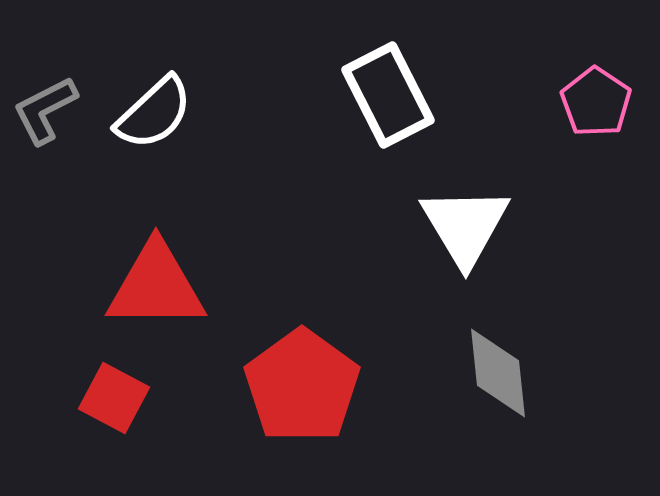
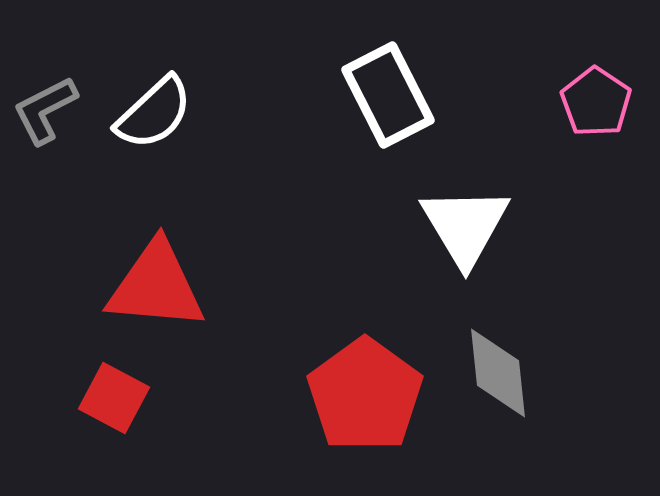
red triangle: rotated 5 degrees clockwise
red pentagon: moved 63 px right, 9 px down
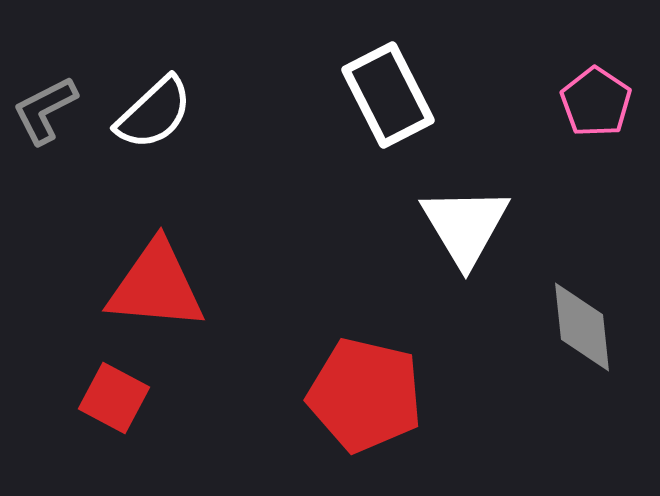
gray diamond: moved 84 px right, 46 px up
red pentagon: rotated 23 degrees counterclockwise
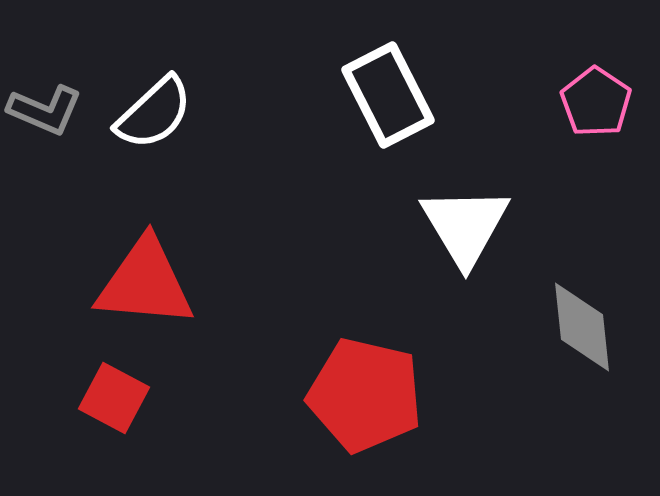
gray L-shape: rotated 130 degrees counterclockwise
red triangle: moved 11 px left, 3 px up
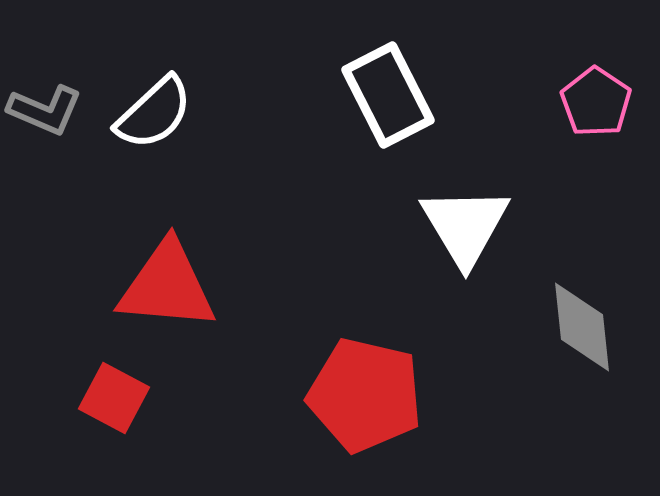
red triangle: moved 22 px right, 3 px down
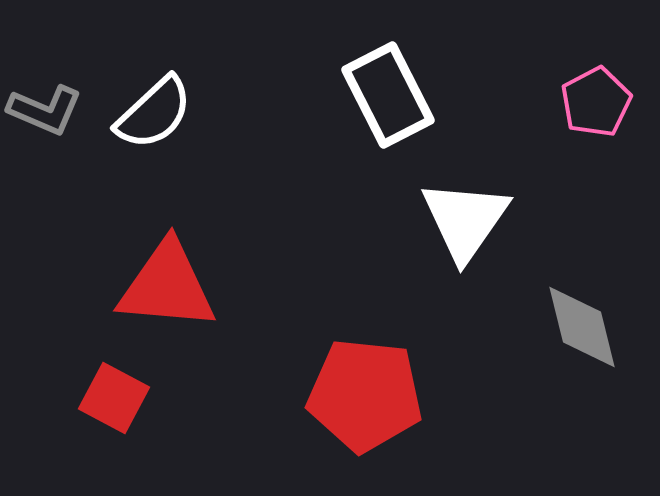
pink pentagon: rotated 10 degrees clockwise
white triangle: moved 6 px up; rotated 6 degrees clockwise
gray diamond: rotated 8 degrees counterclockwise
red pentagon: rotated 7 degrees counterclockwise
